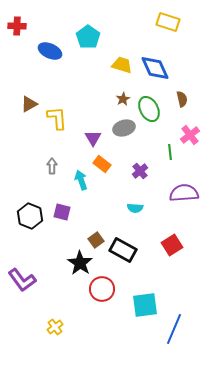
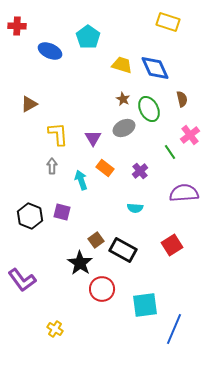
brown star: rotated 16 degrees counterclockwise
yellow L-shape: moved 1 px right, 16 px down
gray ellipse: rotated 10 degrees counterclockwise
green line: rotated 28 degrees counterclockwise
orange rectangle: moved 3 px right, 4 px down
yellow cross: moved 2 px down; rotated 21 degrees counterclockwise
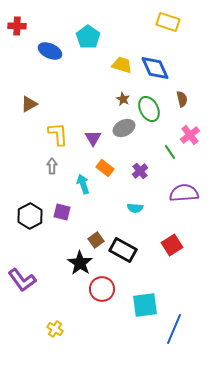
cyan arrow: moved 2 px right, 4 px down
black hexagon: rotated 10 degrees clockwise
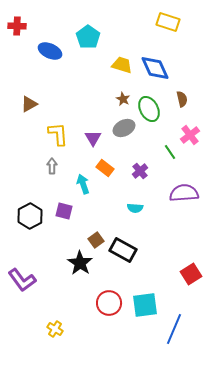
purple square: moved 2 px right, 1 px up
red square: moved 19 px right, 29 px down
red circle: moved 7 px right, 14 px down
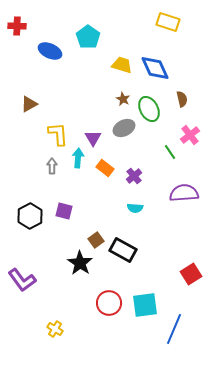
purple cross: moved 6 px left, 5 px down
cyan arrow: moved 5 px left, 26 px up; rotated 24 degrees clockwise
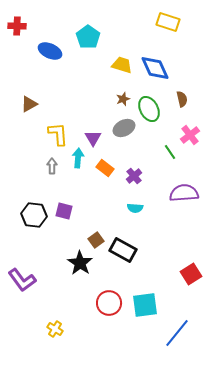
brown star: rotated 24 degrees clockwise
black hexagon: moved 4 px right, 1 px up; rotated 25 degrees counterclockwise
blue line: moved 3 px right, 4 px down; rotated 16 degrees clockwise
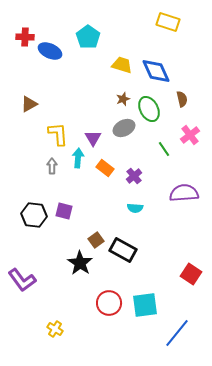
red cross: moved 8 px right, 11 px down
blue diamond: moved 1 px right, 3 px down
green line: moved 6 px left, 3 px up
red square: rotated 25 degrees counterclockwise
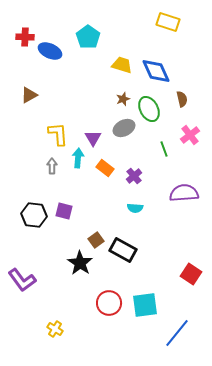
brown triangle: moved 9 px up
green line: rotated 14 degrees clockwise
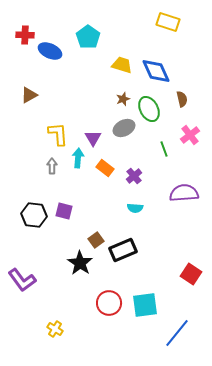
red cross: moved 2 px up
black rectangle: rotated 52 degrees counterclockwise
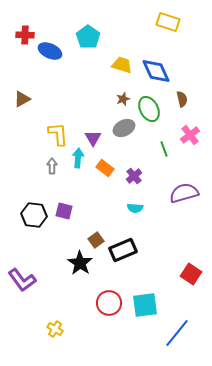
brown triangle: moved 7 px left, 4 px down
purple semicircle: rotated 12 degrees counterclockwise
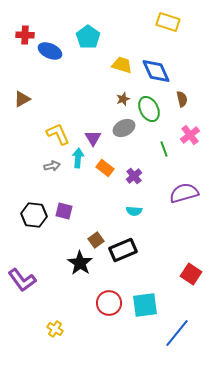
yellow L-shape: rotated 20 degrees counterclockwise
gray arrow: rotated 77 degrees clockwise
cyan semicircle: moved 1 px left, 3 px down
